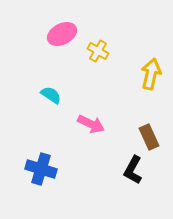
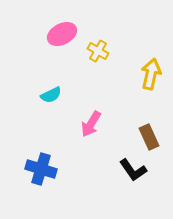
cyan semicircle: rotated 120 degrees clockwise
pink arrow: rotated 96 degrees clockwise
black L-shape: rotated 64 degrees counterclockwise
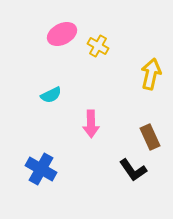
yellow cross: moved 5 px up
pink arrow: rotated 32 degrees counterclockwise
brown rectangle: moved 1 px right
blue cross: rotated 12 degrees clockwise
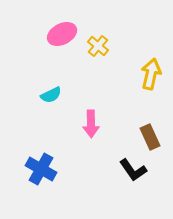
yellow cross: rotated 10 degrees clockwise
